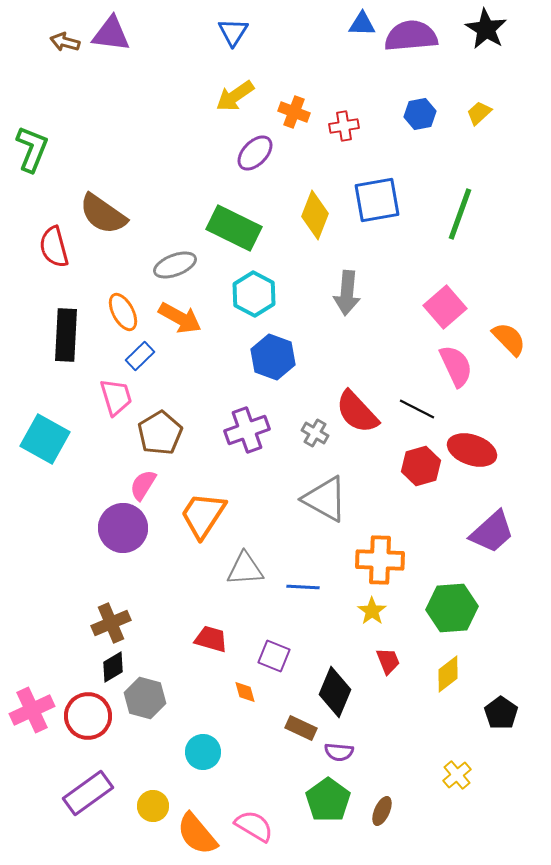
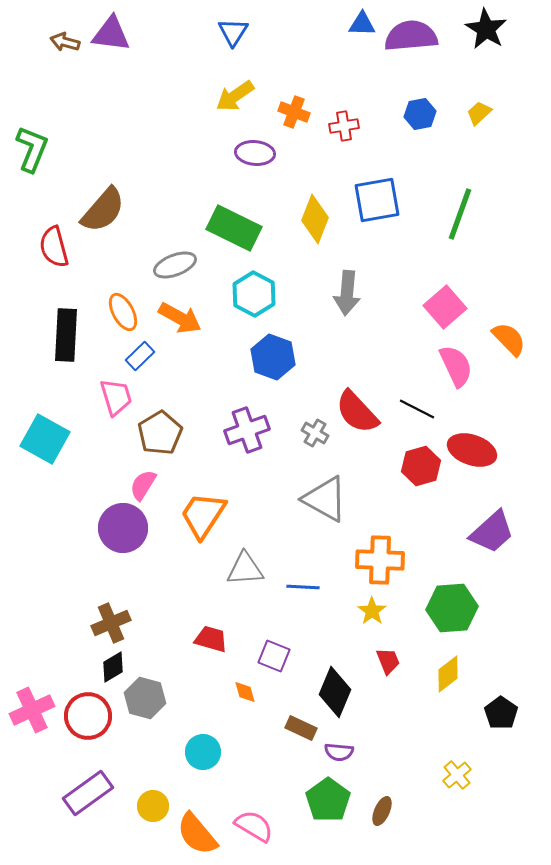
purple ellipse at (255, 153): rotated 51 degrees clockwise
brown semicircle at (103, 214): moved 4 px up; rotated 84 degrees counterclockwise
yellow diamond at (315, 215): moved 4 px down
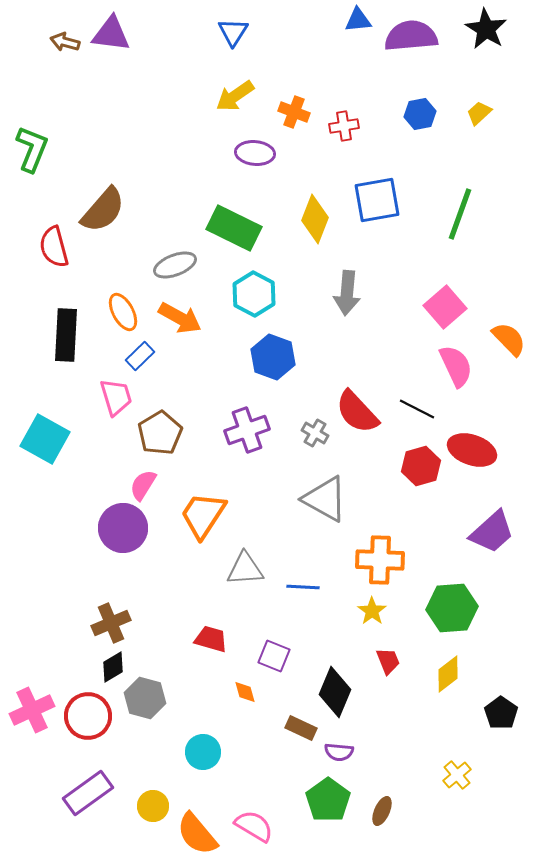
blue triangle at (362, 24): moved 4 px left, 4 px up; rotated 8 degrees counterclockwise
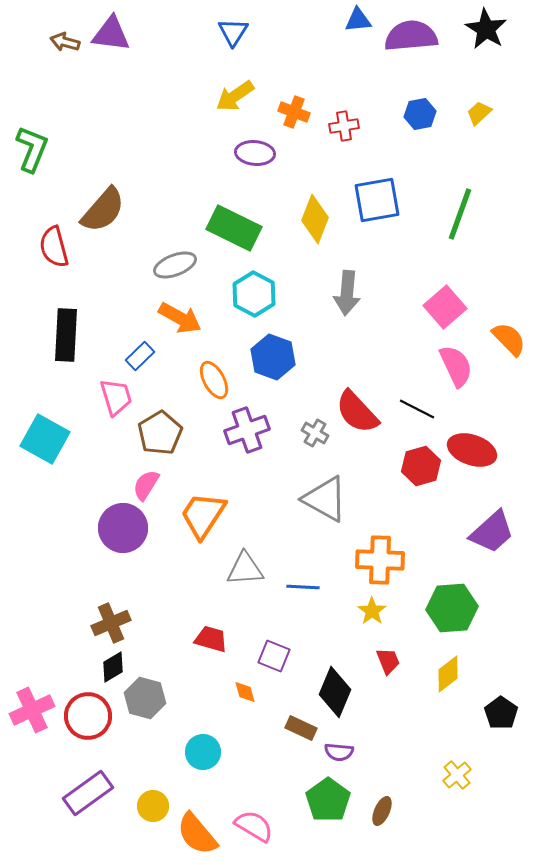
orange ellipse at (123, 312): moved 91 px right, 68 px down
pink semicircle at (143, 485): moved 3 px right
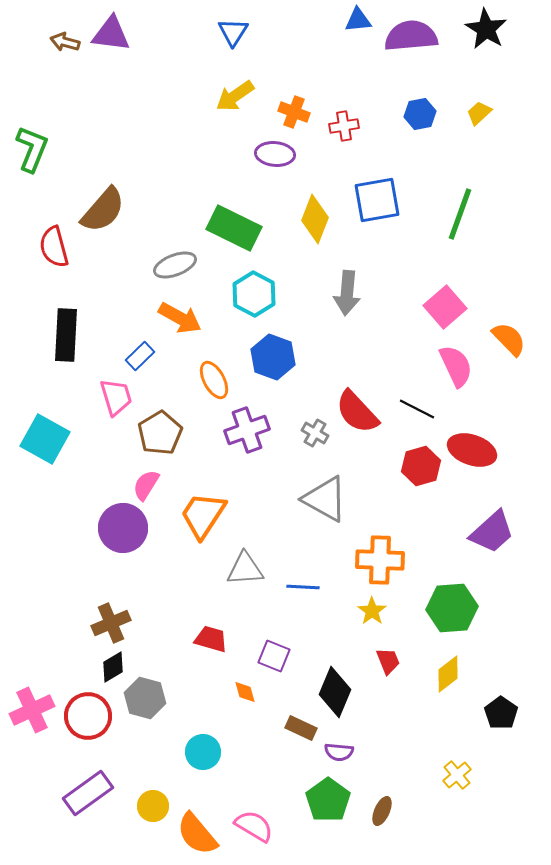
purple ellipse at (255, 153): moved 20 px right, 1 px down
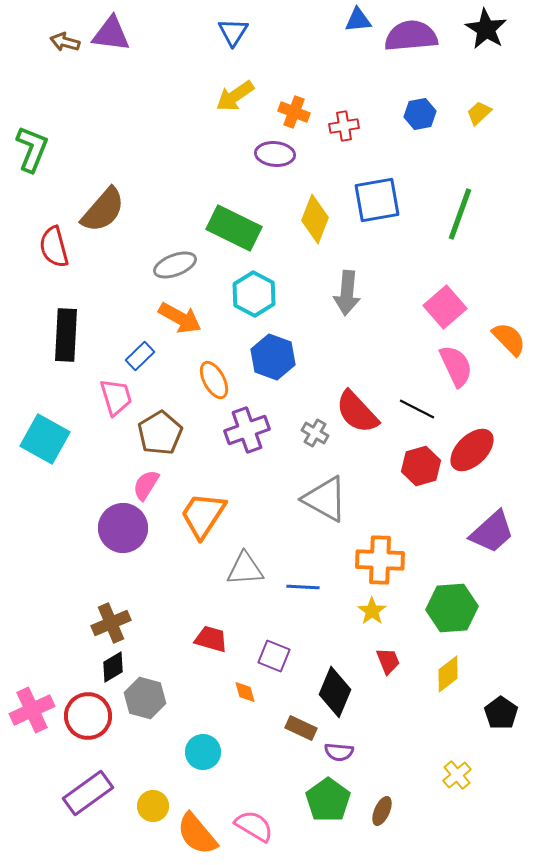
red ellipse at (472, 450): rotated 63 degrees counterclockwise
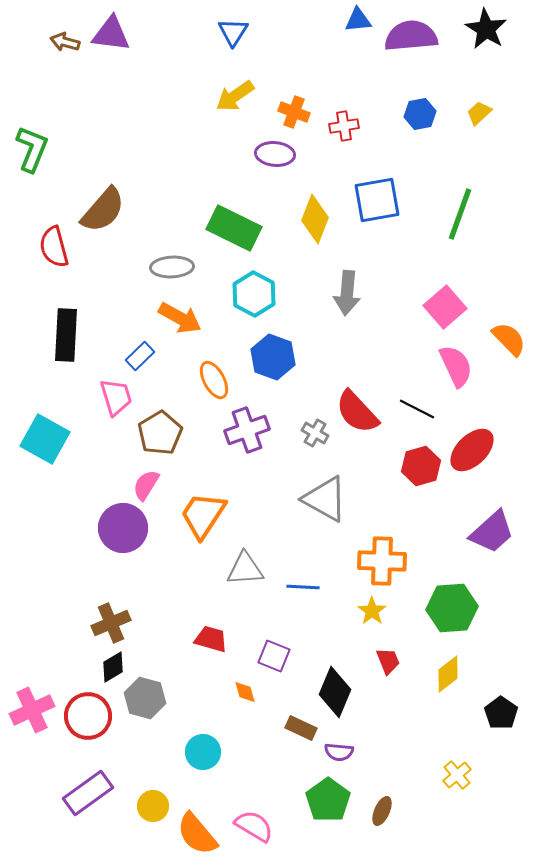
gray ellipse at (175, 265): moved 3 px left, 2 px down; rotated 18 degrees clockwise
orange cross at (380, 560): moved 2 px right, 1 px down
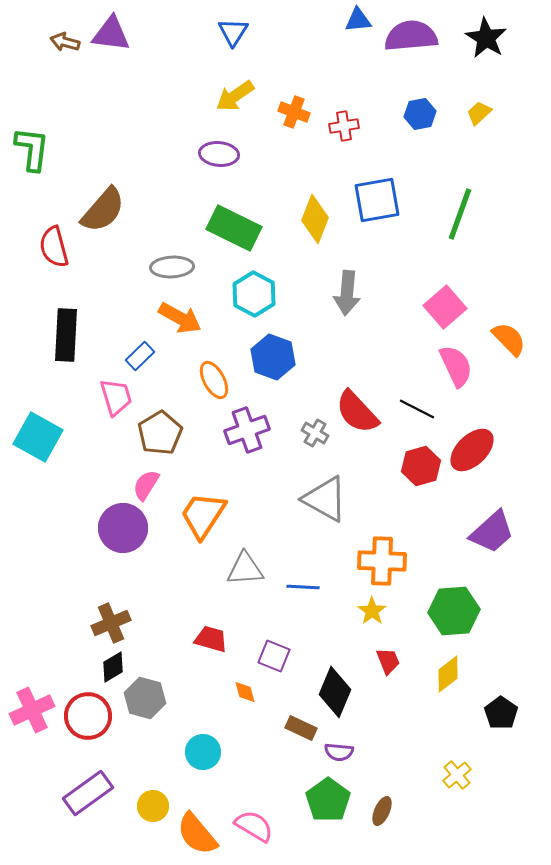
black star at (486, 29): moved 9 px down
green L-shape at (32, 149): rotated 15 degrees counterclockwise
purple ellipse at (275, 154): moved 56 px left
cyan square at (45, 439): moved 7 px left, 2 px up
green hexagon at (452, 608): moved 2 px right, 3 px down
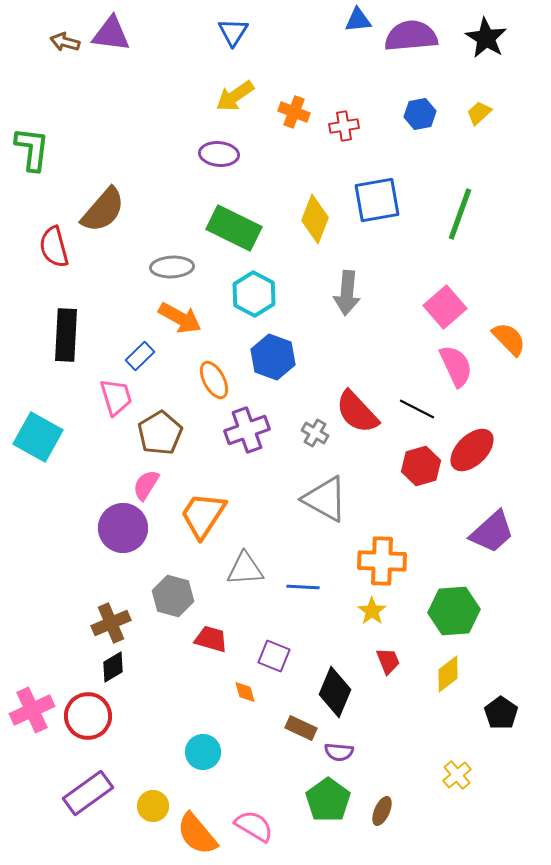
gray hexagon at (145, 698): moved 28 px right, 102 px up
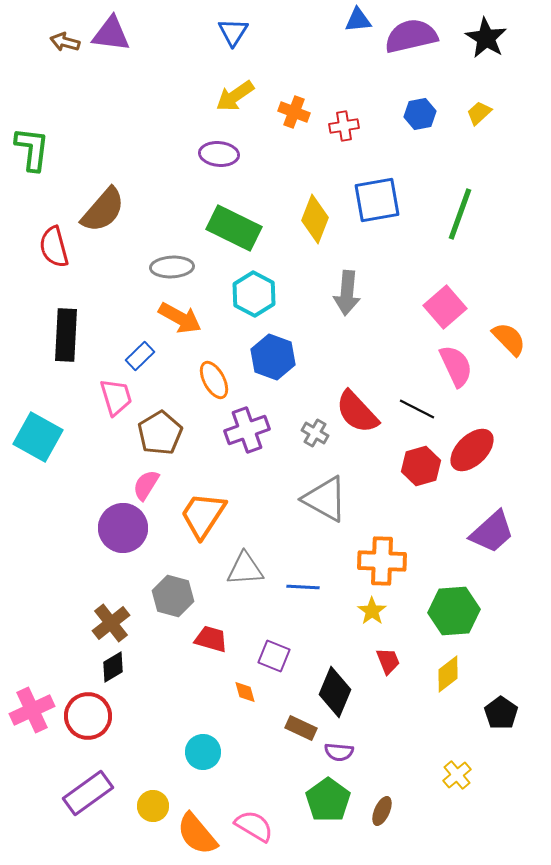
purple semicircle at (411, 36): rotated 8 degrees counterclockwise
brown cross at (111, 623): rotated 15 degrees counterclockwise
